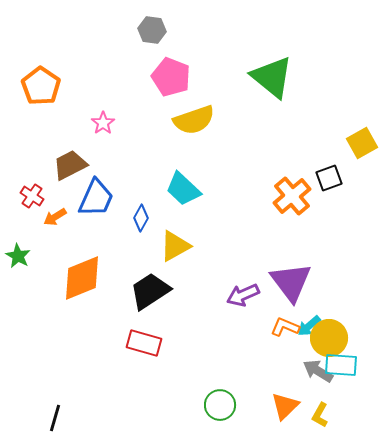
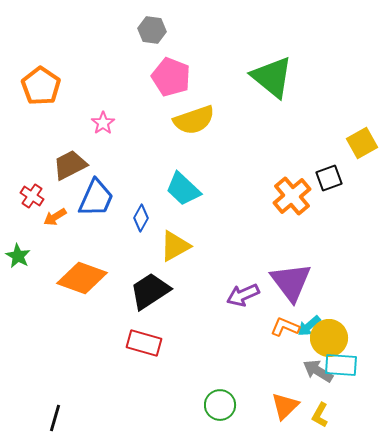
orange diamond: rotated 42 degrees clockwise
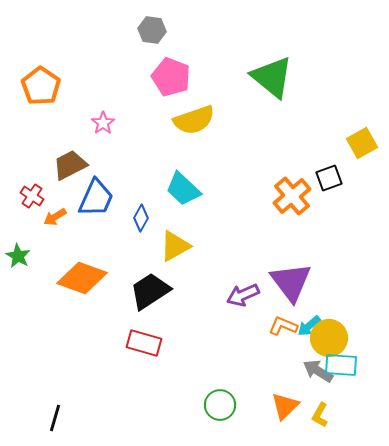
orange L-shape: moved 2 px left, 1 px up
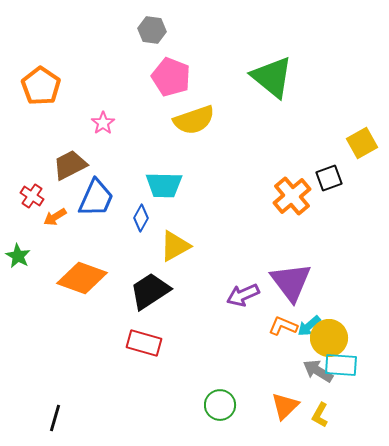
cyan trapezoid: moved 19 px left, 4 px up; rotated 42 degrees counterclockwise
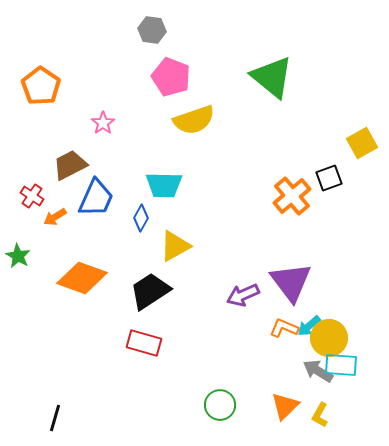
orange L-shape: moved 1 px right, 2 px down
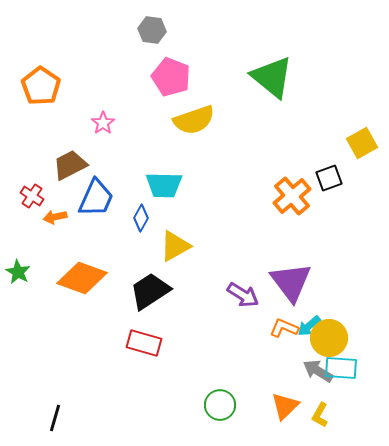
orange arrow: rotated 20 degrees clockwise
green star: moved 16 px down
purple arrow: rotated 124 degrees counterclockwise
cyan rectangle: moved 3 px down
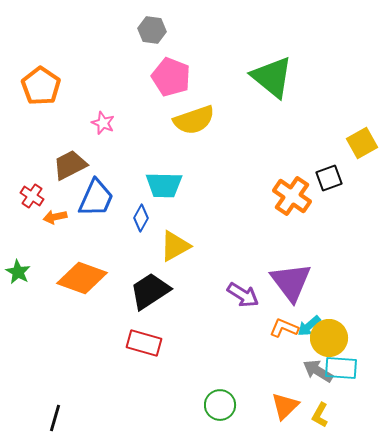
pink star: rotated 15 degrees counterclockwise
orange cross: rotated 15 degrees counterclockwise
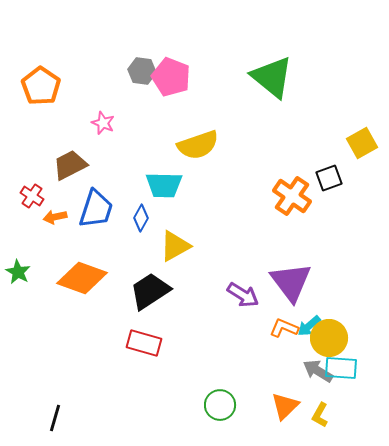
gray hexagon: moved 10 px left, 41 px down
yellow semicircle: moved 4 px right, 25 px down
blue trapezoid: moved 11 px down; rotated 6 degrees counterclockwise
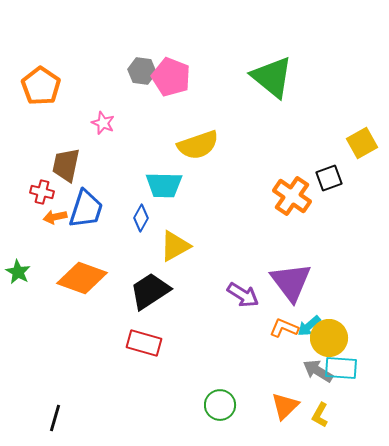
brown trapezoid: moved 4 px left; rotated 51 degrees counterclockwise
red cross: moved 10 px right, 4 px up; rotated 20 degrees counterclockwise
blue trapezoid: moved 10 px left
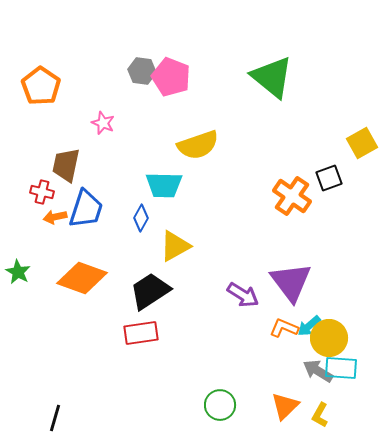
red rectangle: moved 3 px left, 10 px up; rotated 24 degrees counterclockwise
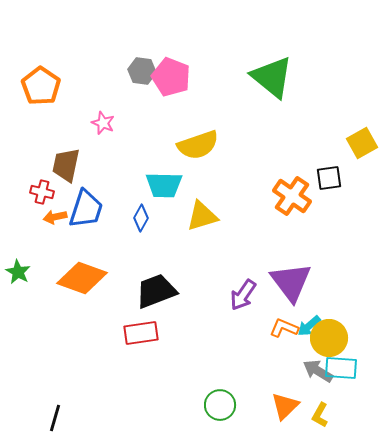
black square: rotated 12 degrees clockwise
yellow triangle: moved 27 px right, 30 px up; rotated 12 degrees clockwise
black trapezoid: moved 6 px right; rotated 12 degrees clockwise
purple arrow: rotated 92 degrees clockwise
